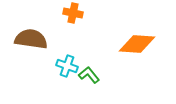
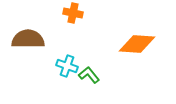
brown semicircle: moved 3 px left; rotated 8 degrees counterclockwise
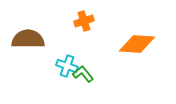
orange cross: moved 11 px right, 8 px down; rotated 30 degrees counterclockwise
green L-shape: moved 6 px left, 1 px up
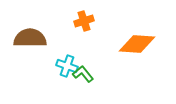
brown semicircle: moved 2 px right, 1 px up
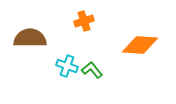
orange diamond: moved 3 px right, 1 px down
green L-shape: moved 9 px right, 4 px up
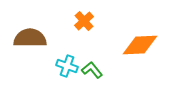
orange cross: rotated 24 degrees counterclockwise
orange diamond: rotated 6 degrees counterclockwise
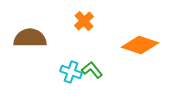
orange diamond: rotated 21 degrees clockwise
cyan cross: moved 4 px right, 6 px down
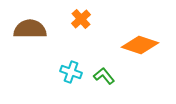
orange cross: moved 3 px left, 2 px up
brown semicircle: moved 9 px up
green L-shape: moved 12 px right, 6 px down
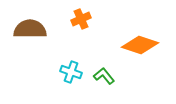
orange cross: rotated 18 degrees clockwise
